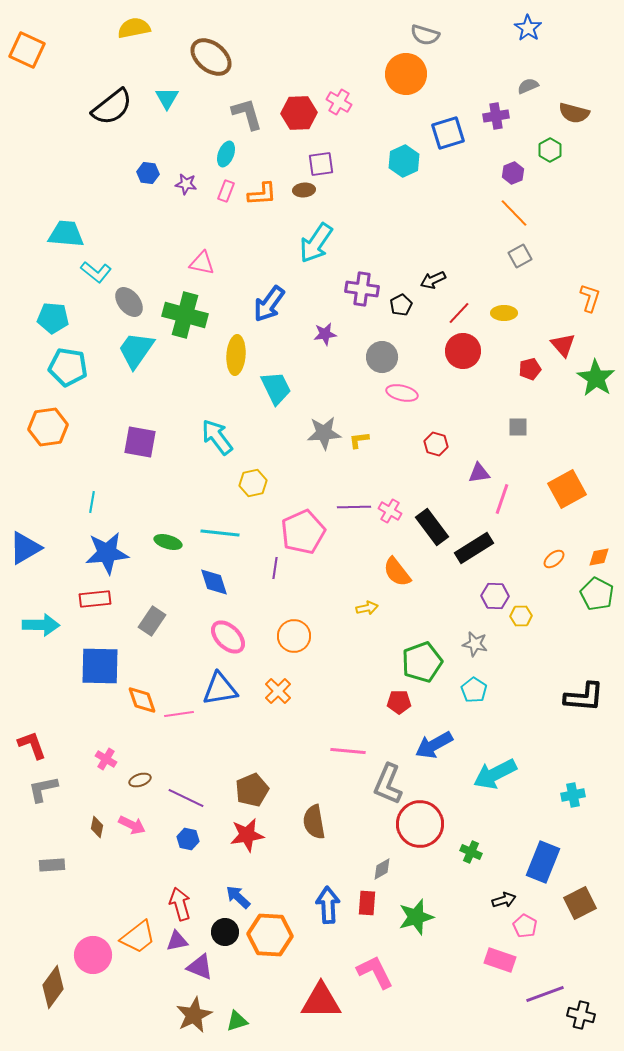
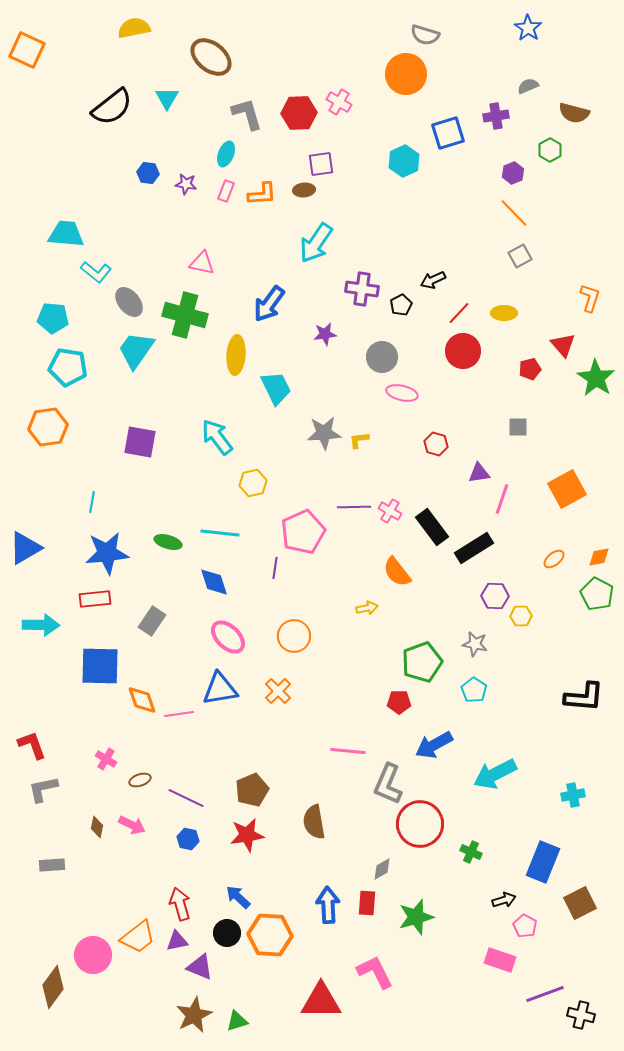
black circle at (225, 932): moved 2 px right, 1 px down
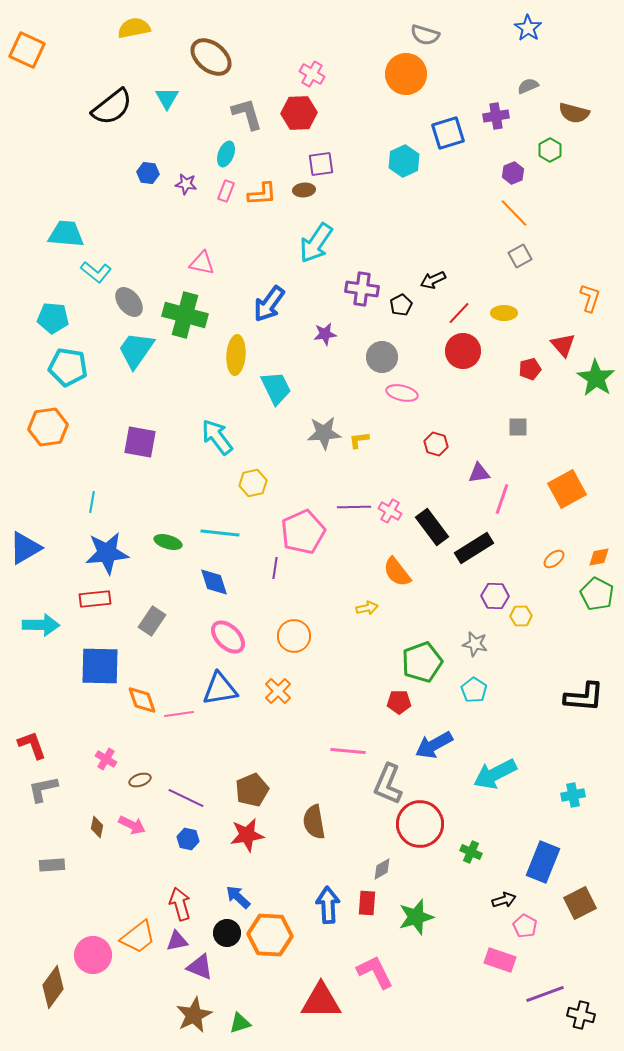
pink cross at (339, 102): moved 27 px left, 28 px up
green triangle at (237, 1021): moved 3 px right, 2 px down
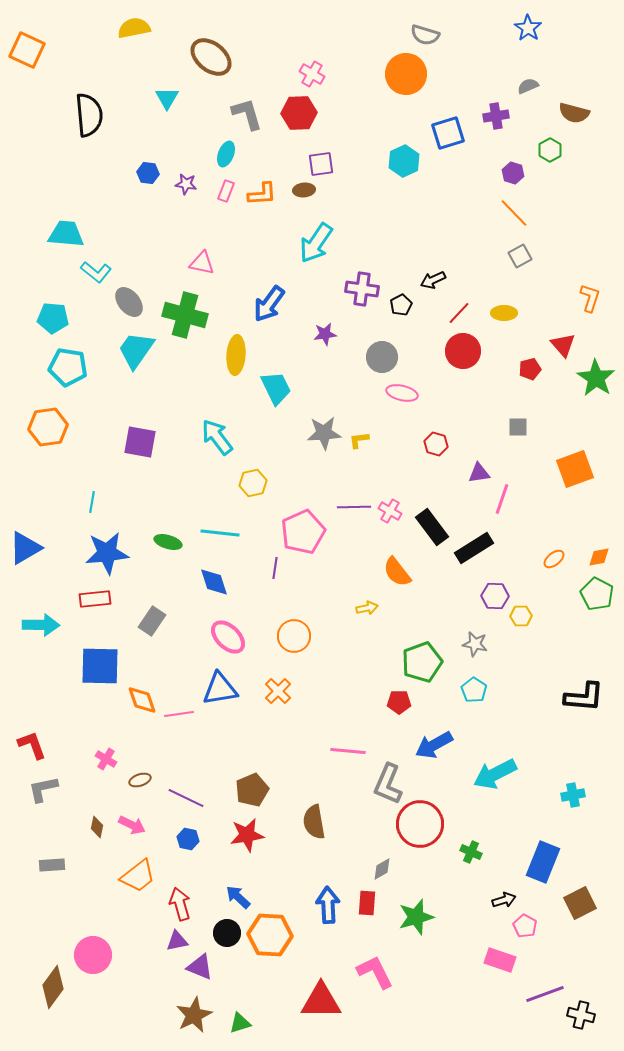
black semicircle at (112, 107): moved 23 px left, 8 px down; rotated 57 degrees counterclockwise
purple hexagon at (513, 173): rotated 20 degrees counterclockwise
orange square at (567, 489): moved 8 px right, 20 px up; rotated 9 degrees clockwise
orange trapezoid at (138, 937): moved 61 px up
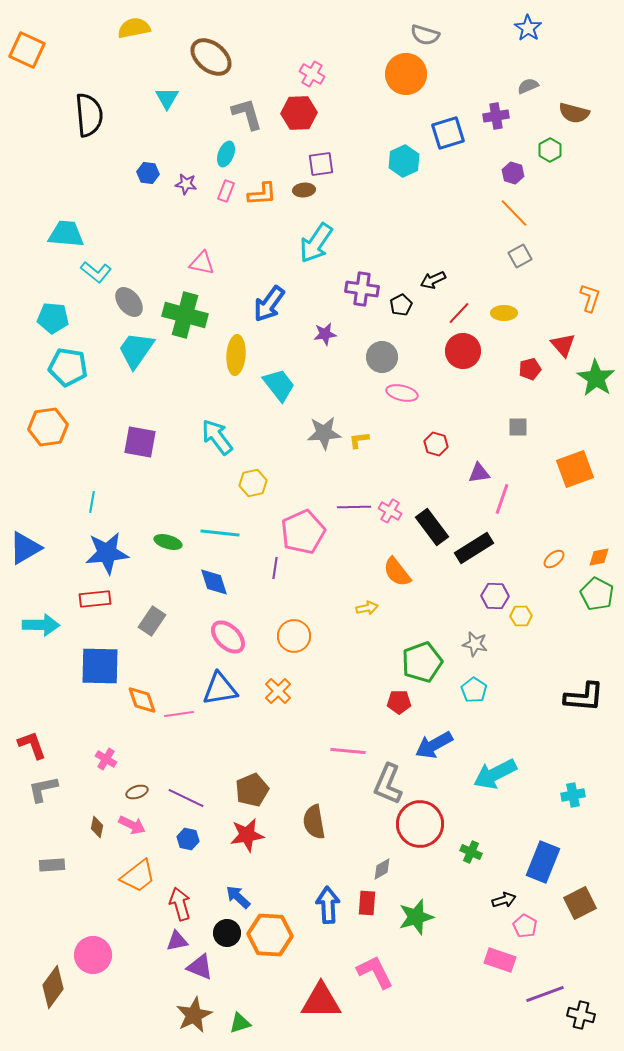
cyan trapezoid at (276, 388): moved 3 px right, 3 px up; rotated 12 degrees counterclockwise
brown ellipse at (140, 780): moved 3 px left, 12 px down
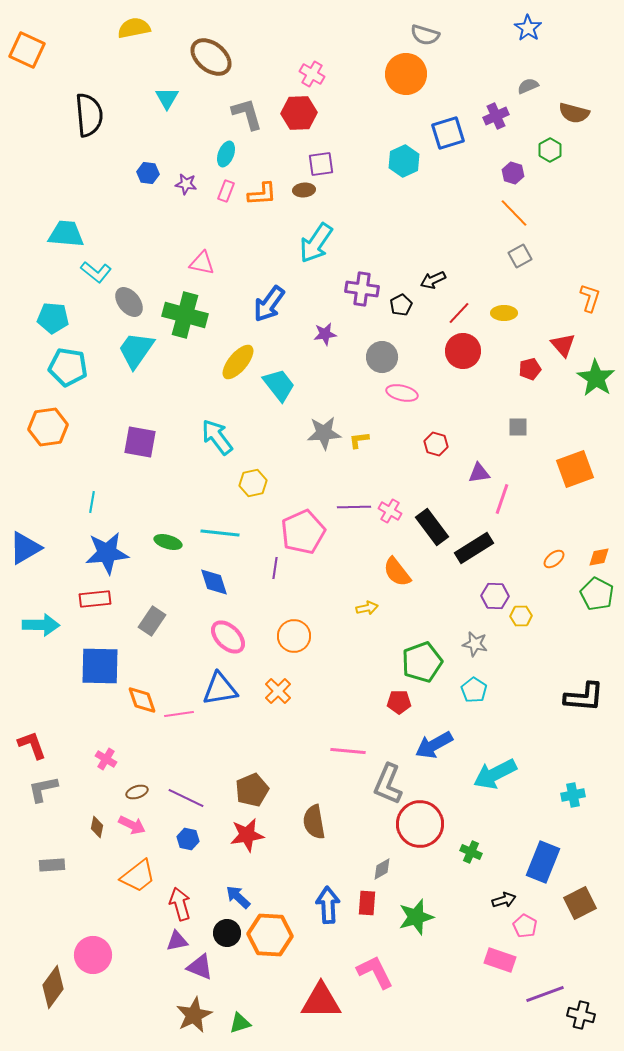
purple cross at (496, 116): rotated 15 degrees counterclockwise
yellow ellipse at (236, 355): moved 2 px right, 7 px down; rotated 36 degrees clockwise
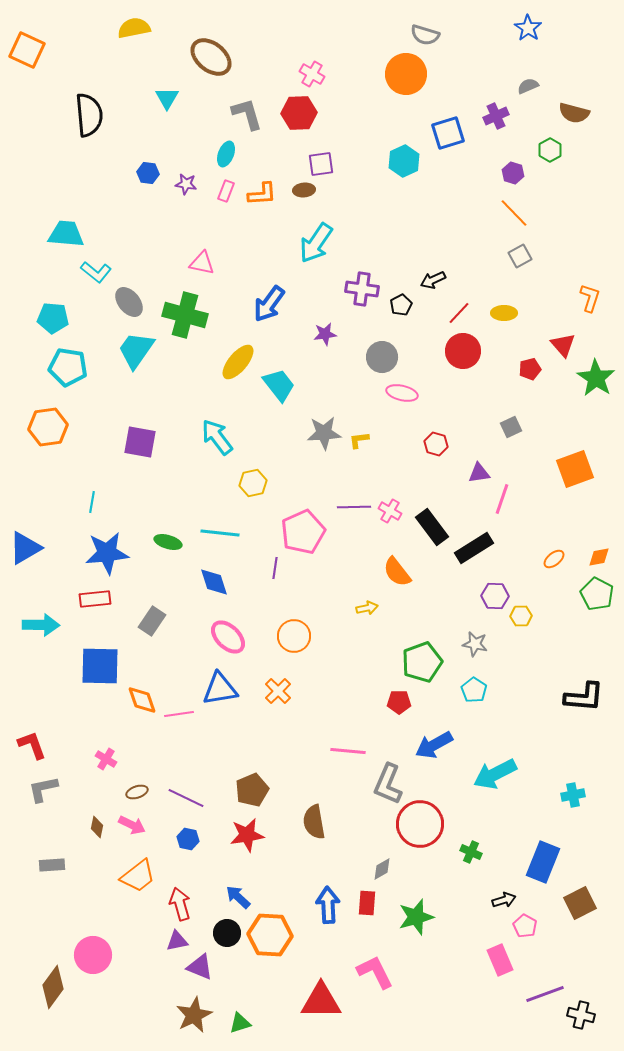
gray square at (518, 427): moved 7 px left; rotated 25 degrees counterclockwise
pink rectangle at (500, 960): rotated 48 degrees clockwise
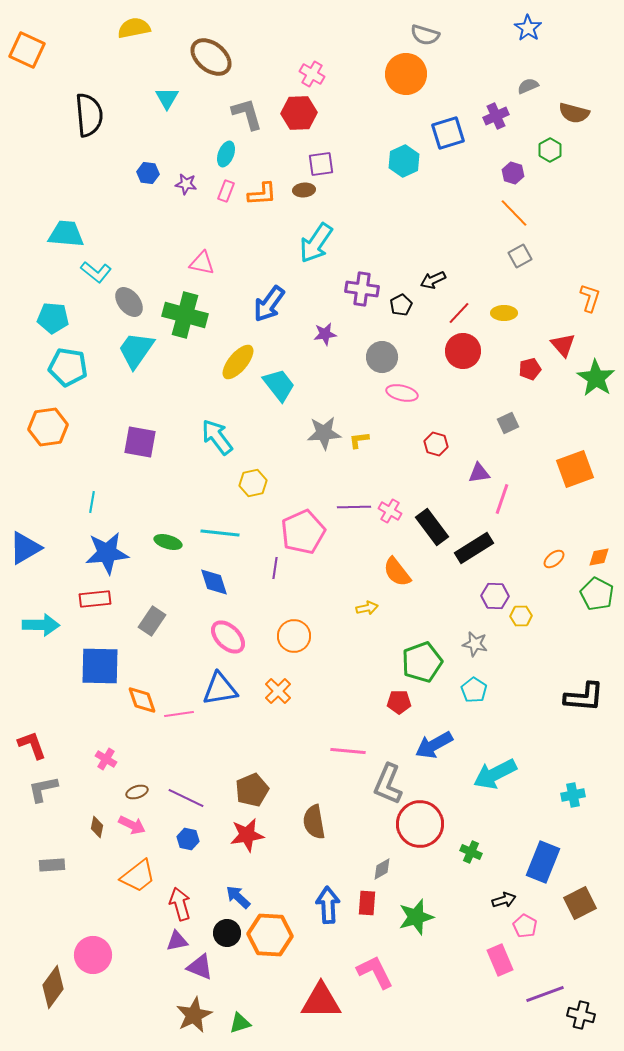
gray square at (511, 427): moved 3 px left, 4 px up
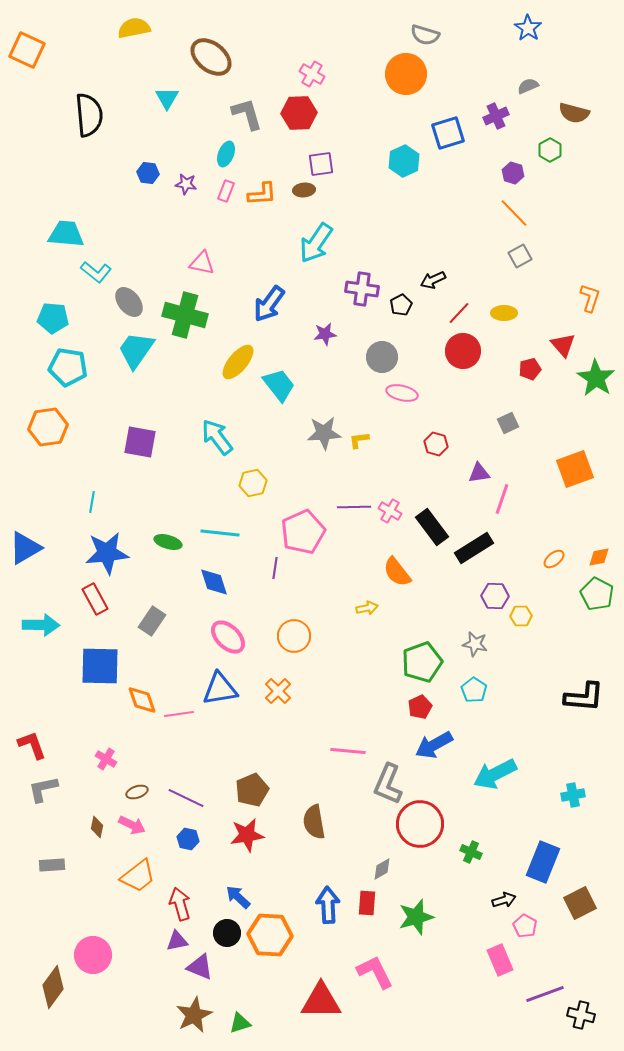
red rectangle at (95, 599): rotated 68 degrees clockwise
red pentagon at (399, 702): moved 21 px right, 5 px down; rotated 25 degrees counterclockwise
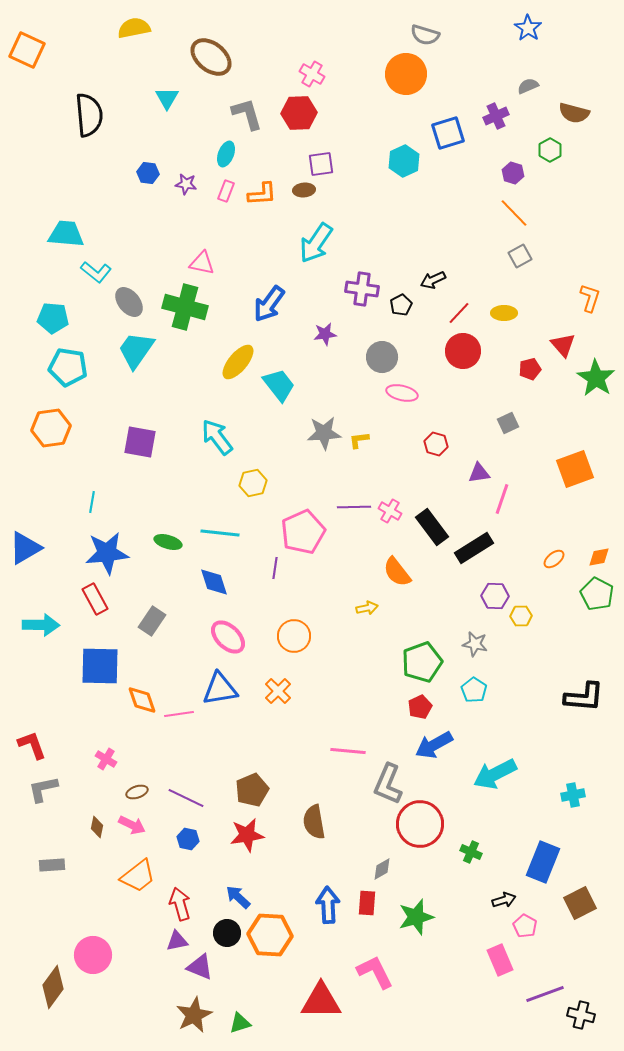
green cross at (185, 315): moved 8 px up
orange hexagon at (48, 427): moved 3 px right, 1 px down
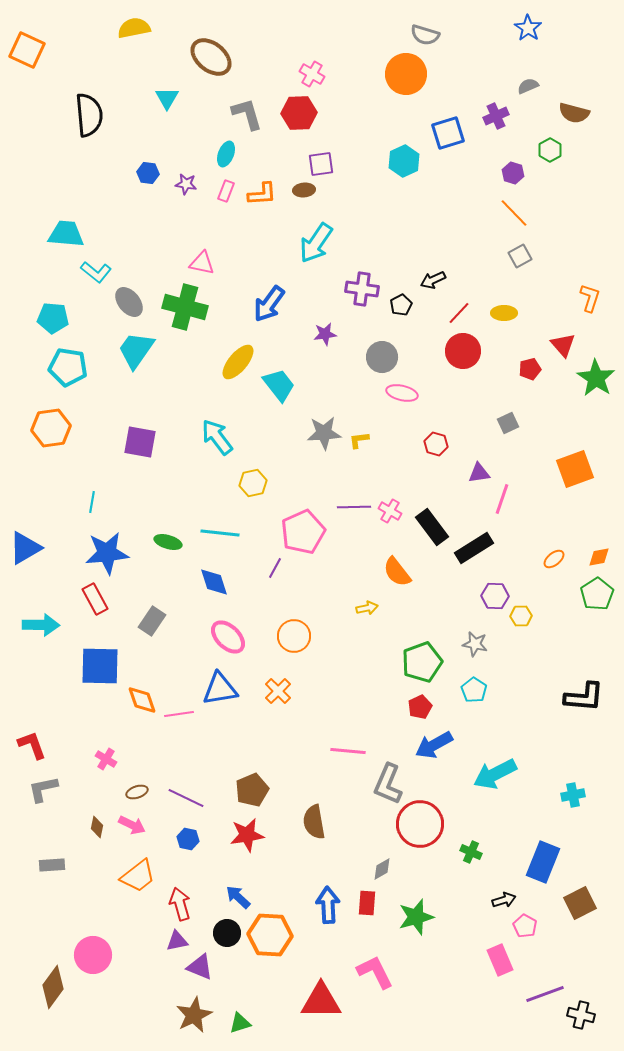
purple line at (275, 568): rotated 20 degrees clockwise
green pentagon at (597, 594): rotated 12 degrees clockwise
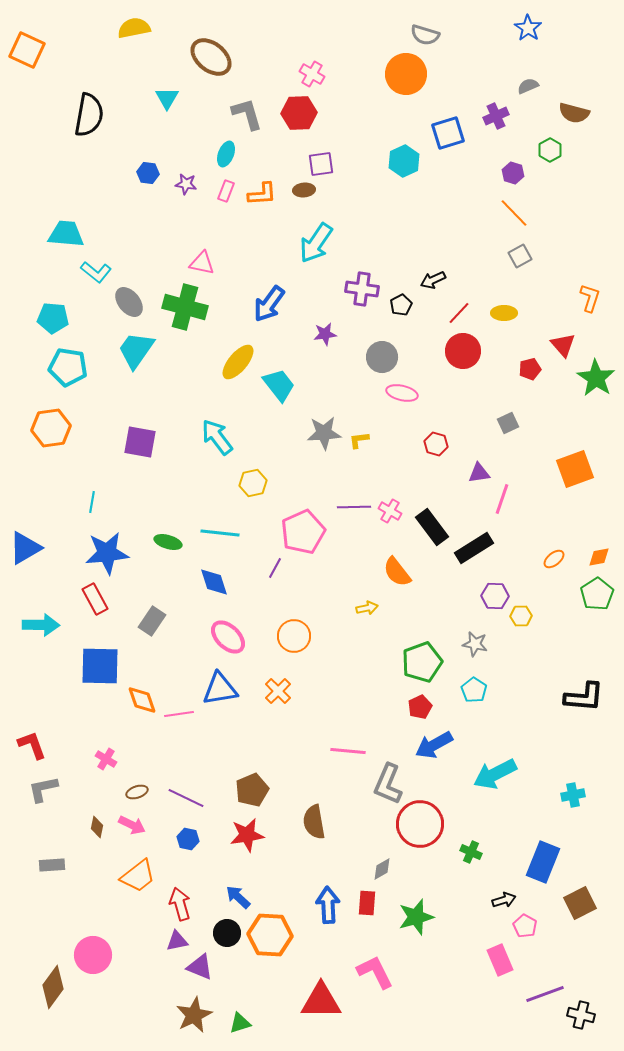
black semicircle at (89, 115): rotated 15 degrees clockwise
